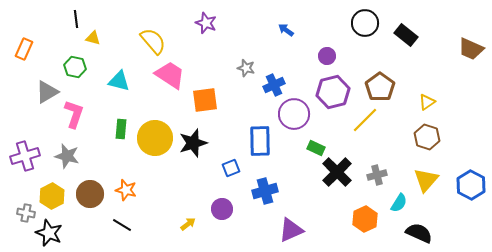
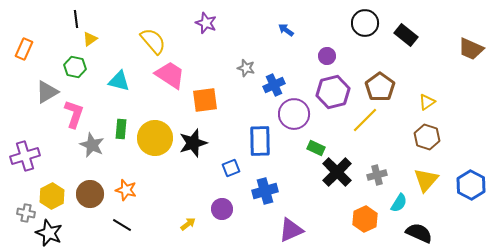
yellow triangle at (93, 38): moved 3 px left, 1 px down; rotated 49 degrees counterclockwise
gray star at (67, 156): moved 25 px right, 11 px up; rotated 10 degrees clockwise
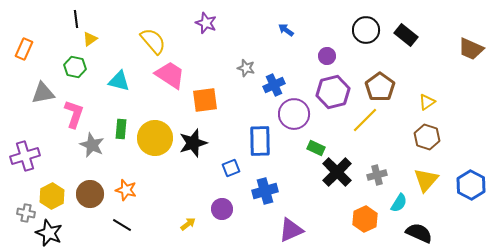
black circle at (365, 23): moved 1 px right, 7 px down
gray triangle at (47, 92): moved 4 px left, 1 px down; rotated 20 degrees clockwise
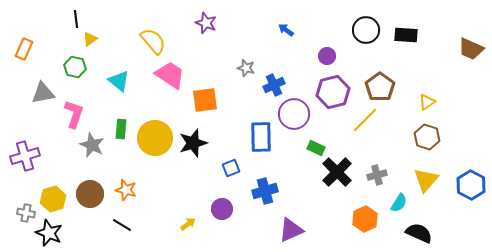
black rectangle at (406, 35): rotated 35 degrees counterclockwise
cyan triangle at (119, 81): rotated 25 degrees clockwise
blue rectangle at (260, 141): moved 1 px right, 4 px up
yellow hexagon at (52, 196): moved 1 px right, 3 px down; rotated 10 degrees clockwise
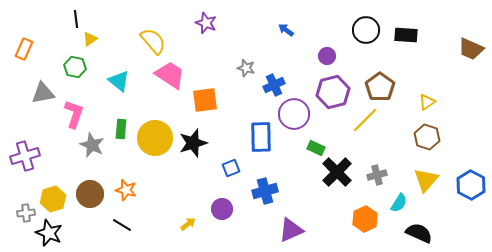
gray cross at (26, 213): rotated 18 degrees counterclockwise
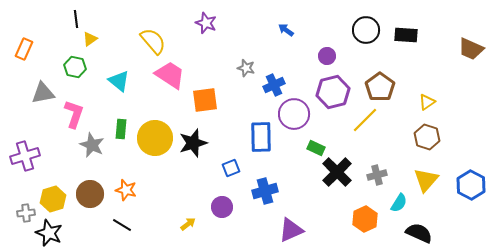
purple circle at (222, 209): moved 2 px up
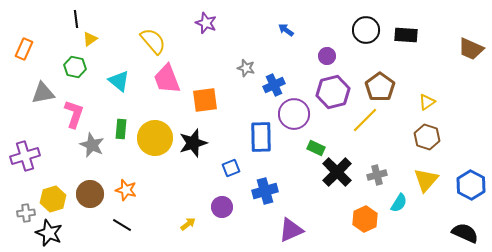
pink trapezoid at (170, 75): moved 3 px left, 4 px down; rotated 144 degrees counterclockwise
black semicircle at (419, 233): moved 46 px right
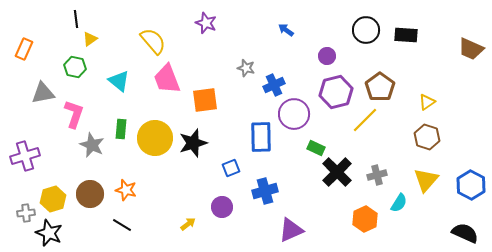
purple hexagon at (333, 92): moved 3 px right
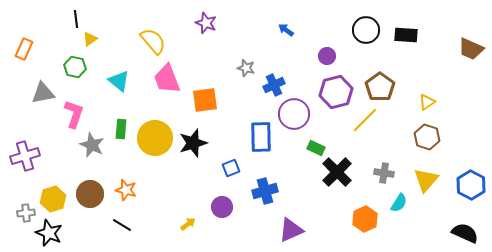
gray cross at (377, 175): moved 7 px right, 2 px up; rotated 24 degrees clockwise
